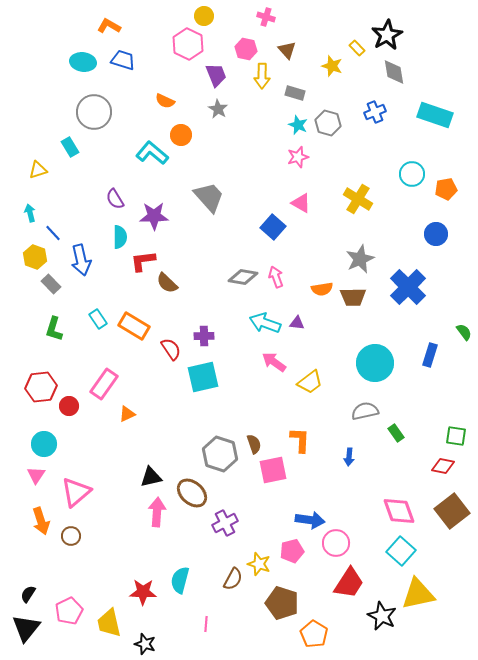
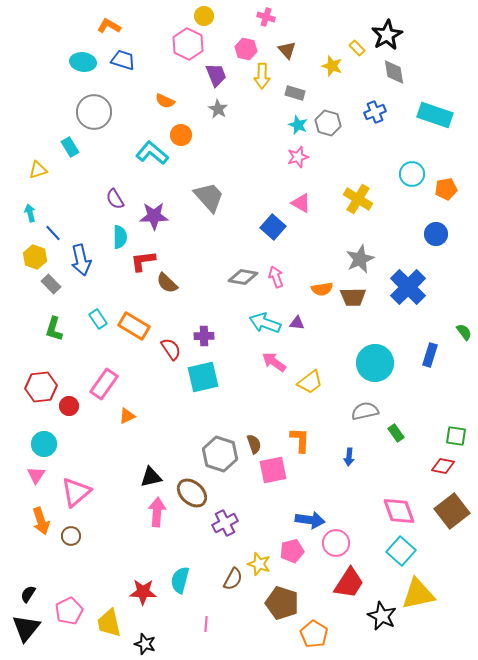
orange triangle at (127, 414): moved 2 px down
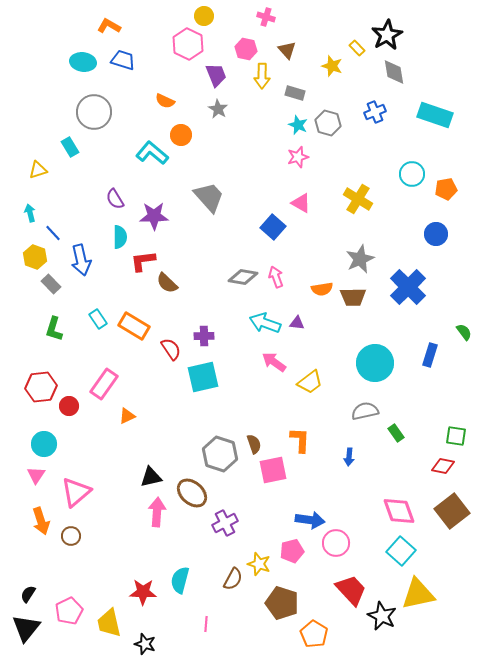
red trapezoid at (349, 583): moved 2 px right, 7 px down; rotated 76 degrees counterclockwise
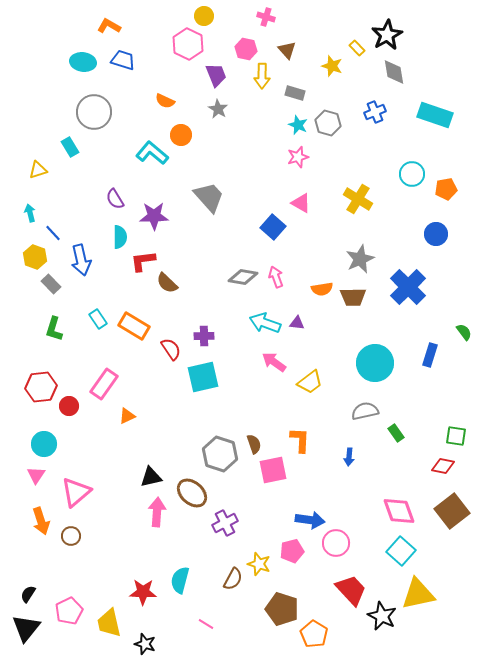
brown pentagon at (282, 603): moved 6 px down
pink line at (206, 624): rotated 63 degrees counterclockwise
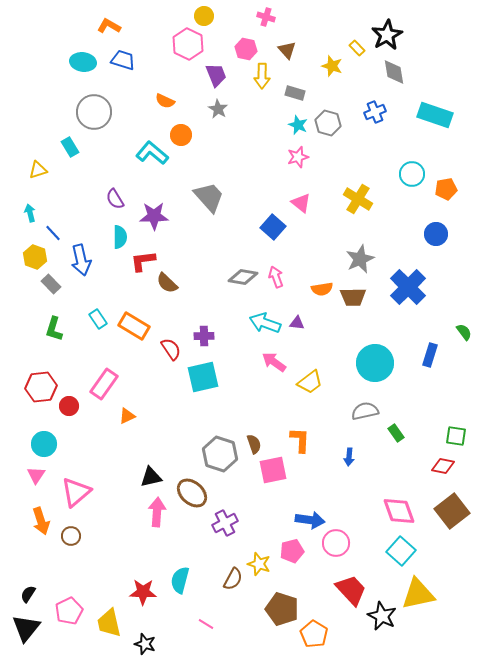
pink triangle at (301, 203): rotated 10 degrees clockwise
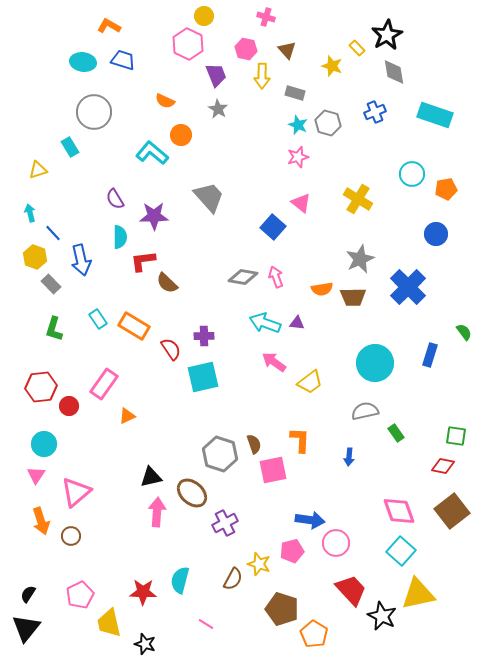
pink pentagon at (69, 611): moved 11 px right, 16 px up
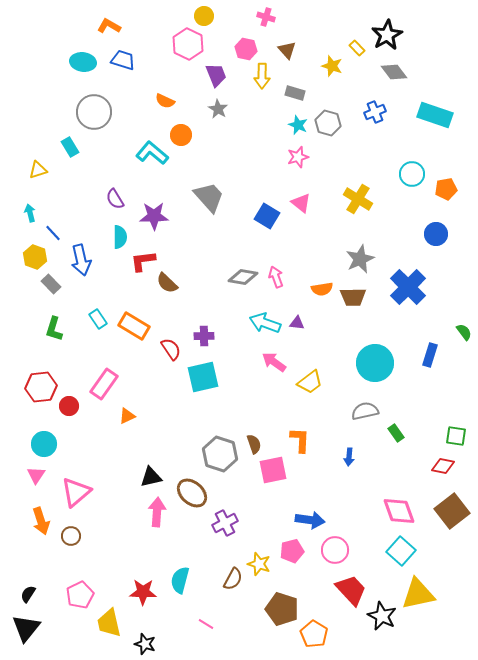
gray diamond at (394, 72): rotated 28 degrees counterclockwise
blue square at (273, 227): moved 6 px left, 11 px up; rotated 10 degrees counterclockwise
pink circle at (336, 543): moved 1 px left, 7 px down
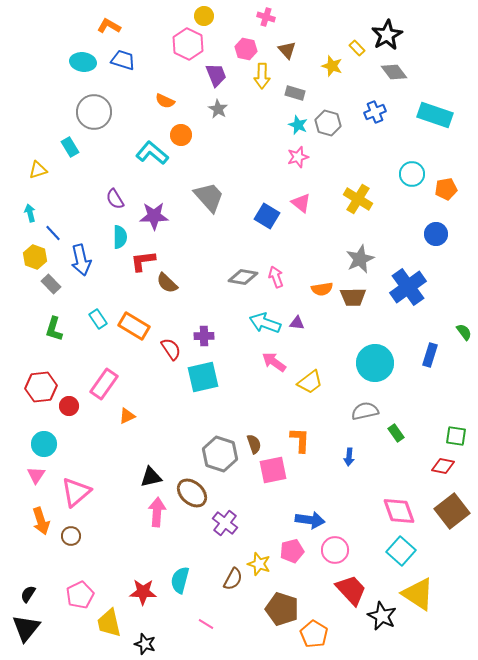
blue cross at (408, 287): rotated 9 degrees clockwise
purple cross at (225, 523): rotated 25 degrees counterclockwise
yellow triangle at (418, 594): rotated 45 degrees clockwise
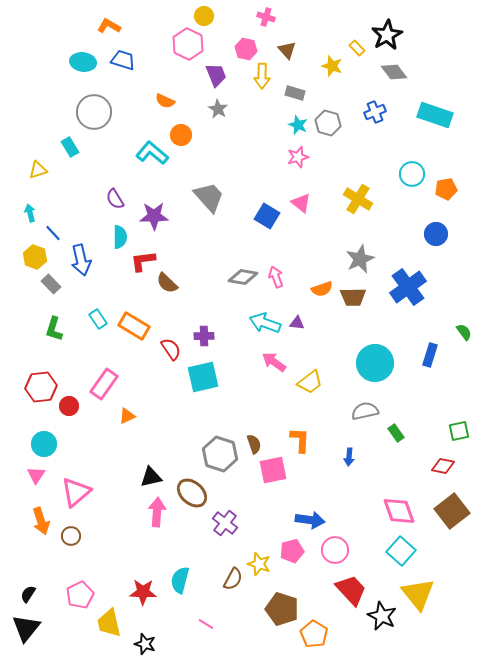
orange semicircle at (322, 289): rotated 10 degrees counterclockwise
green square at (456, 436): moved 3 px right, 5 px up; rotated 20 degrees counterclockwise
yellow triangle at (418, 594): rotated 18 degrees clockwise
